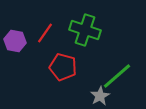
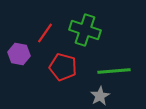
purple hexagon: moved 4 px right, 13 px down
green line: moved 3 px left, 5 px up; rotated 36 degrees clockwise
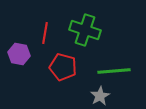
red line: rotated 25 degrees counterclockwise
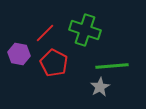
red line: rotated 35 degrees clockwise
red pentagon: moved 9 px left, 4 px up; rotated 12 degrees clockwise
green line: moved 2 px left, 5 px up
gray star: moved 9 px up
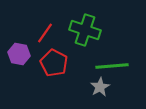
red line: rotated 10 degrees counterclockwise
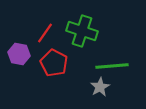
green cross: moved 3 px left, 1 px down
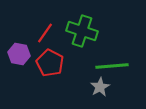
red pentagon: moved 4 px left
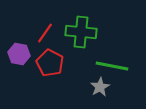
green cross: moved 1 px left, 1 px down; rotated 12 degrees counterclockwise
green line: rotated 16 degrees clockwise
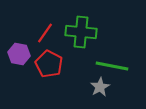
red pentagon: moved 1 px left, 1 px down
